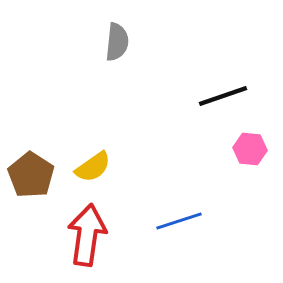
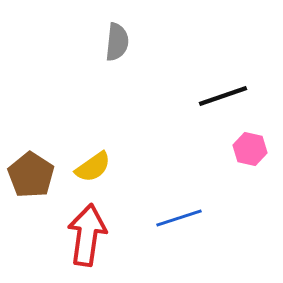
pink hexagon: rotated 8 degrees clockwise
blue line: moved 3 px up
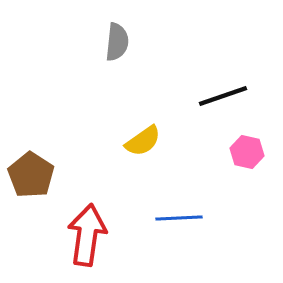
pink hexagon: moved 3 px left, 3 px down
yellow semicircle: moved 50 px right, 26 px up
blue line: rotated 15 degrees clockwise
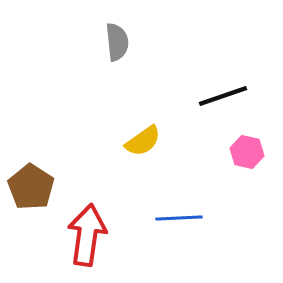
gray semicircle: rotated 12 degrees counterclockwise
brown pentagon: moved 12 px down
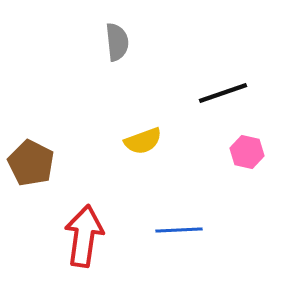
black line: moved 3 px up
yellow semicircle: rotated 15 degrees clockwise
brown pentagon: moved 24 px up; rotated 6 degrees counterclockwise
blue line: moved 12 px down
red arrow: moved 3 px left, 1 px down
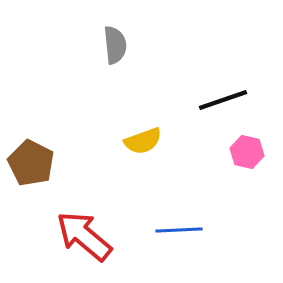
gray semicircle: moved 2 px left, 3 px down
black line: moved 7 px down
red arrow: rotated 58 degrees counterclockwise
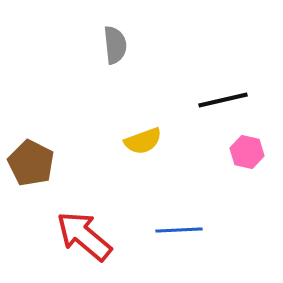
black line: rotated 6 degrees clockwise
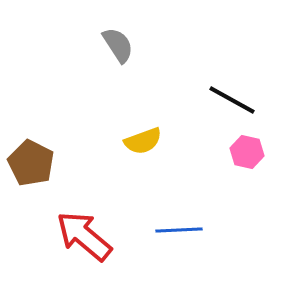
gray semicircle: moved 3 px right; rotated 27 degrees counterclockwise
black line: moved 9 px right; rotated 42 degrees clockwise
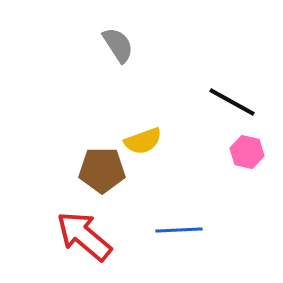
black line: moved 2 px down
brown pentagon: moved 71 px right, 7 px down; rotated 27 degrees counterclockwise
